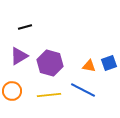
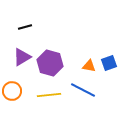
purple triangle: moved 3 px right, 1 px down
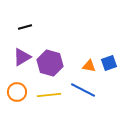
orange circle: moved 5 px right, 1 px down
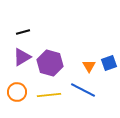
black line: moved 2 px left, 5 px down
orange triangle: rotated 48 degrees clockwise
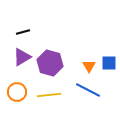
blue square: rotated 21 degrees clockwise
blue line: moved 5 px right
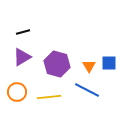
purple hexagon: moved 7 px right, 1 px down
blue line: moved 1 px left
yellow line: moved 2 px down
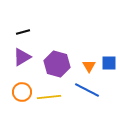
orange circle: moved 5 px right
